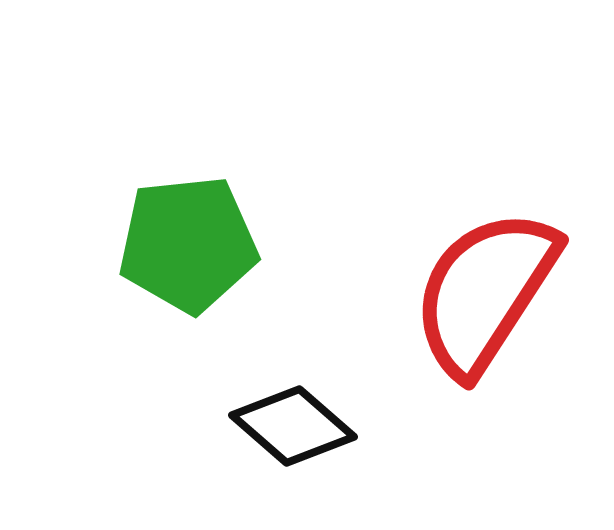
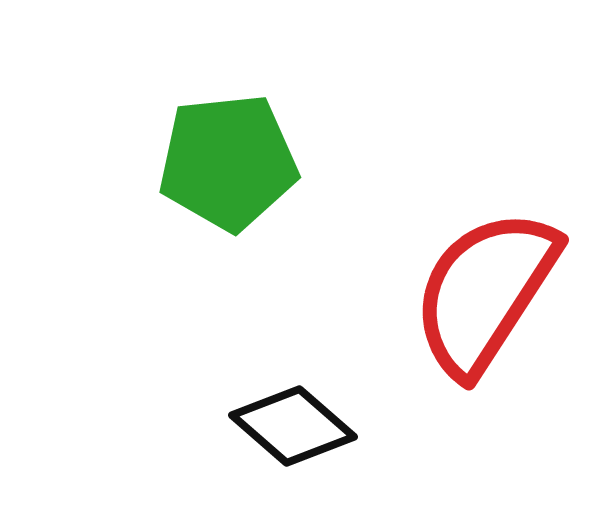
green pentagon: moved 40 px right, 82 px up
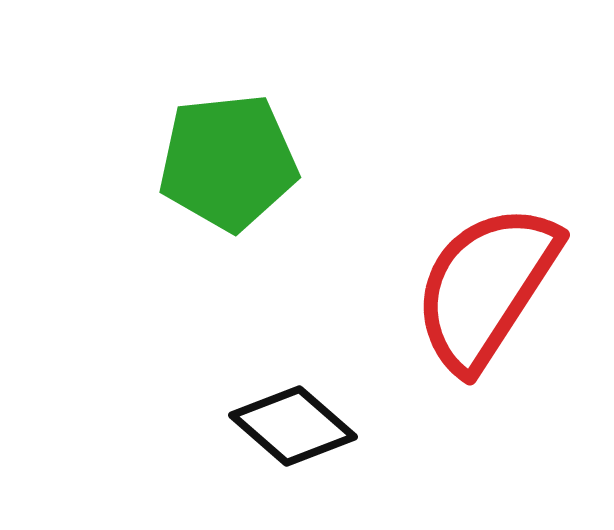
red semicircle: moved 1 px right, 5 px up
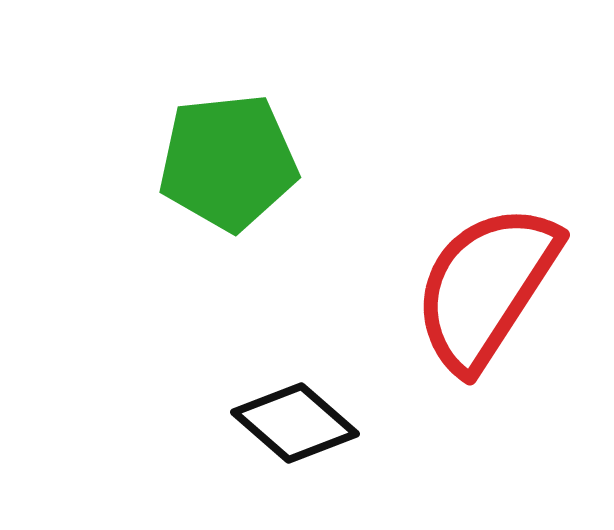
black diamond: moved 2 px right, 3 px up
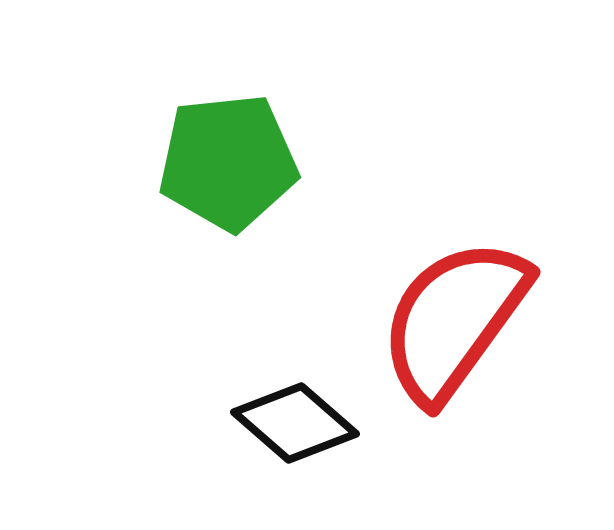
red semicircle: moved 32 px left, 33 px down; rotated 3 degrees clockwise
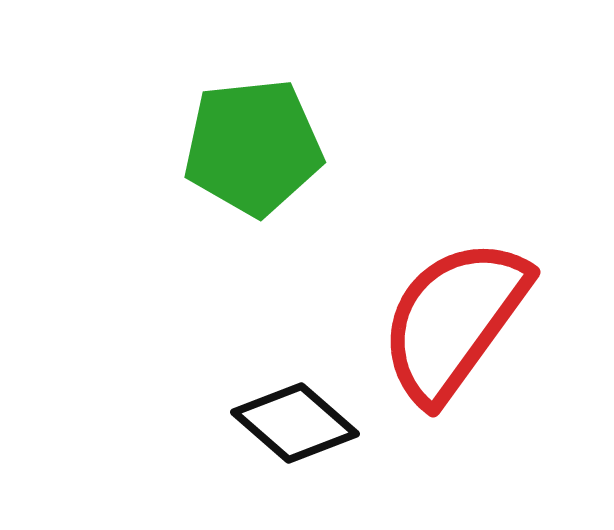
green pentagon: moved 25 px right, 15 px up
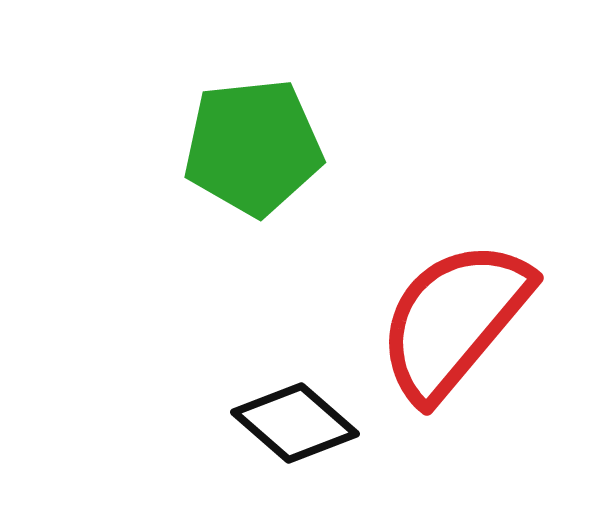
red semicircle: rotated 4 degrees clockwise
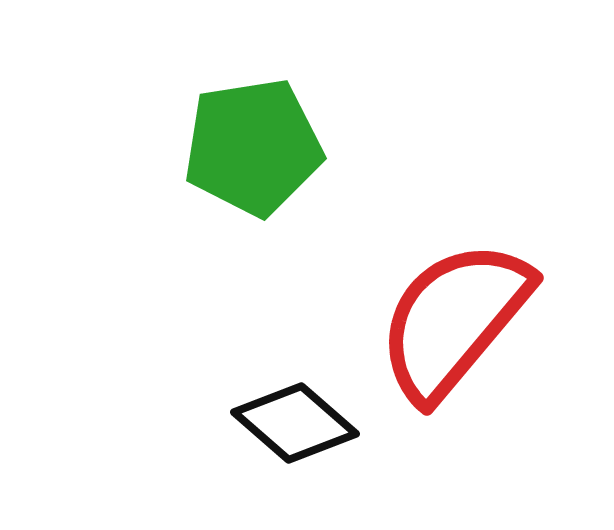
green pentagon: rotated 3 degrees counterclockwise
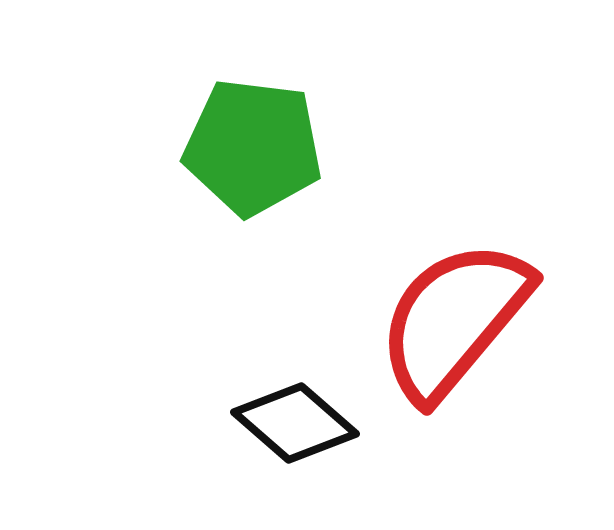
green pentagon: rotated 16 degrees clockwise
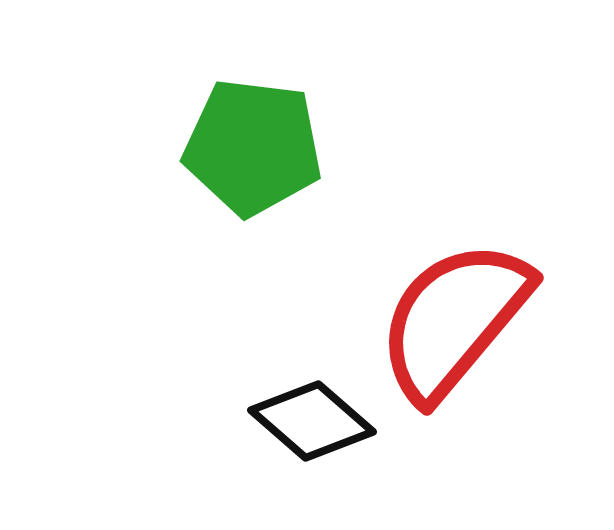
black diamond: moved 17 px right, 2 px up
